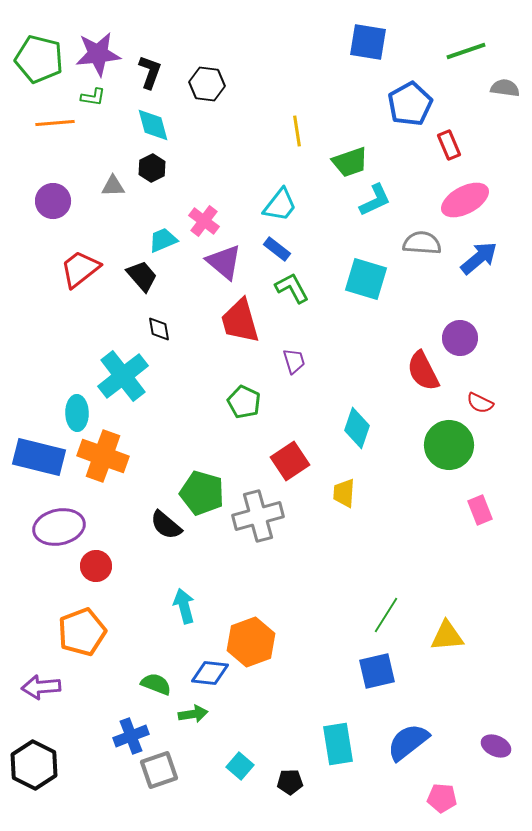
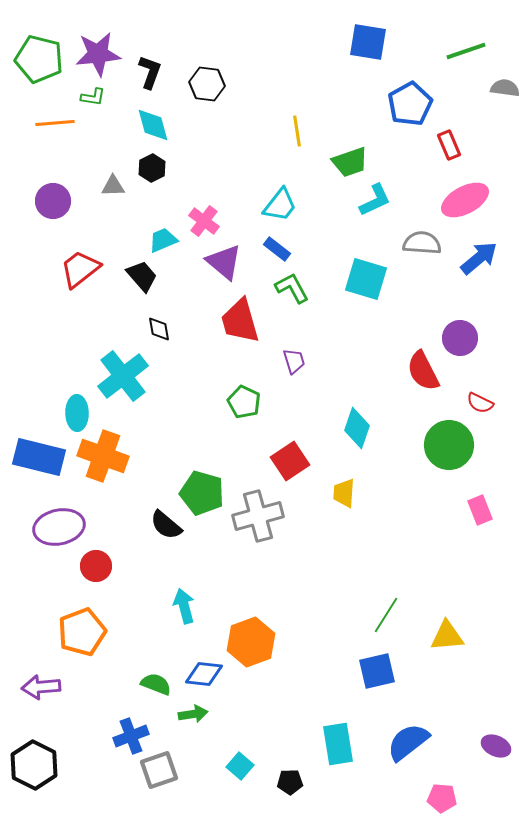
blue diamond at (210, 673): moved 6 px left, 1 px down
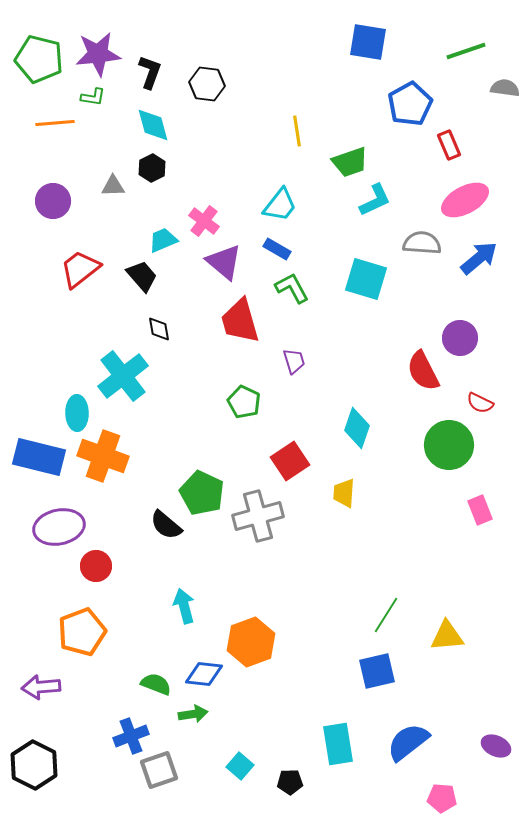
blue rectangle at (277, 249): rotated 8 degrees counterclockwise
green pentagon at (202, 493): rotated 9 degrees clockwise
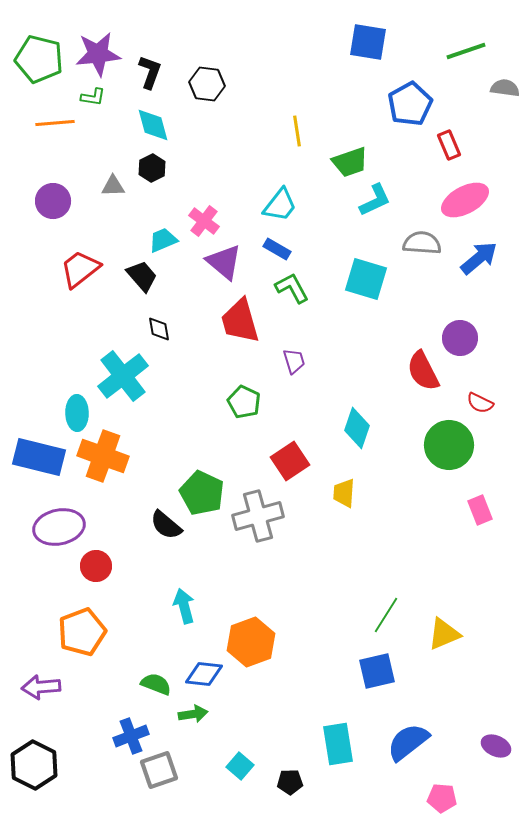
yellow triangle at (447, 636): moved 3 px left, 2 px up; rotated 18 degrees counterclockwise
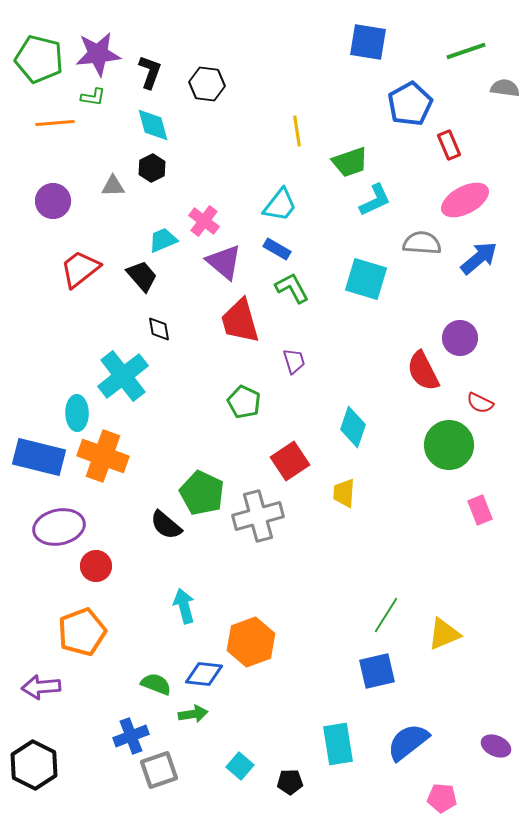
cyan diamond at (357, 428): moved 4 px left, 1 px up
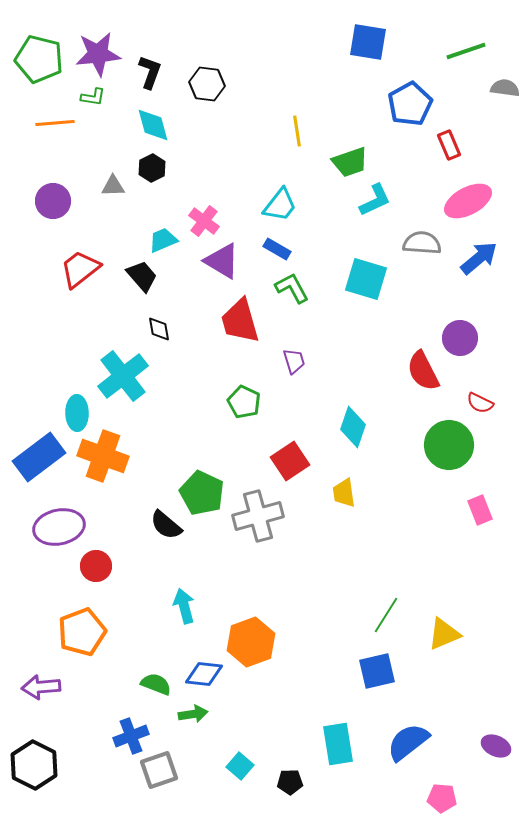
pink ellipse at (465, 200): moved 3 px right, 1 px down
purple triangle at (224, 262): moved 2 px left, 1 px up; rotated 9 degrees counterclockwise
blue rectangle at (39, 457): rotated 51 degrees counterclockwise
yellow trapezoid at (344, 493): rotated 12 degrees counterclockwise
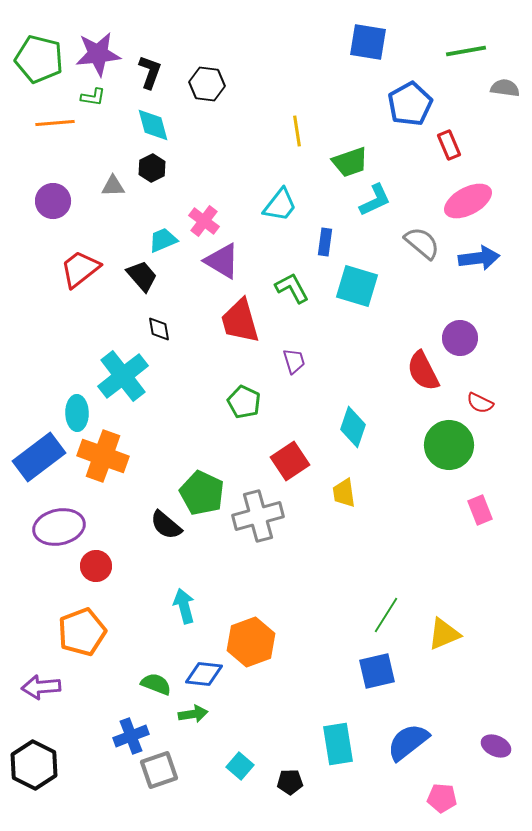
green line at (466, 51): rotated 9 degrees clockwise
gray semicircle at (422, 243): rotated 36 degrees clockwise
blue rectangle at (277, 249): moved 48 px right, 7 px up; rotated 68 degrees clockwise
blue arrow at (479, 258): rotated 33 degrees clockwise
cyan square at (366, 279): moved 9 px left, 7 px down
